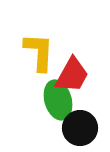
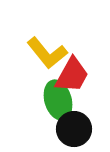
yellow L-shape: moved 8 px right, 1 px down; rotated 138 degrees clockwise
black circle: moved 6 px left, 1 px down
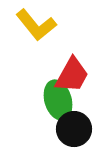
yellow L-shape: moved 11 px left, 28 px up
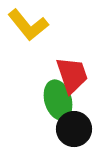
yellow L-shape: moved 8 px left
red trapezoid: rotated 48 degrees counterclockwise
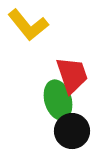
black circle: moved 2 px left, 2 px down
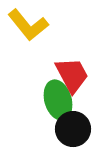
red trapezoid: rotated 9 degrees counterclockwise
black circle: moved 1 px right, 2 px up
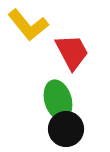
red trapezoid: moved 23 px up
black circle: moved 7 px left
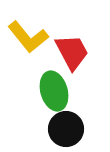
yellow L-shape: moved 12 px down
green ellipse: moved 4 px left, 9 px up
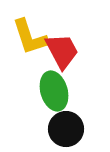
yellow L-shape: moved 2 px right; rotated 21 degrees clockwise
red trapezoid: moved 10 px left, 1 px up
